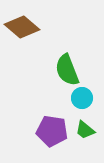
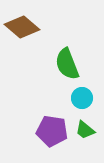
green semicircle: moved 6 px up
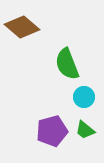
cyan circle: moved 2 px right, 1 px up
purple pentagon: rotated 24 degrees counterclockwise
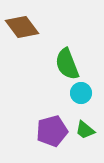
brown diamond: rotated 12 degrees clockwise
cyan circle: moved 3 px left, 4 px up
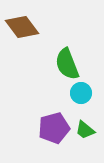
purple pentagon: moved 2 px right, 3 px up
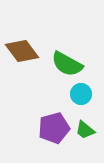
brown diamond: moved 24 px down
green semicircle: rotated 40 degrees counterclockwise
cyan circle: moved 1 px down
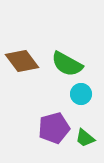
brown diamond: moved 10 px down
green trapezoid: moved 8 px down
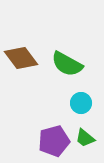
brown diamond: moved 1 px left, 3 px up
cyan circle: moved 9 px down
purple pentagon: moved 13 px down
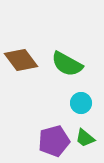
brown diamond: moved 2 px down
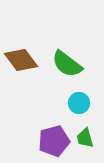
green semicircle: rotated 8 degrees clockwise
cyan circle: moved 2 px left
green trapezoid: rotated 35 degrees clockwise
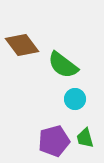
brown diamond: moved 1 px right, 15 px up
green semicircle: moved 4 px left, 1 px down
cyan circle: moved 4 px left, 4 px up
